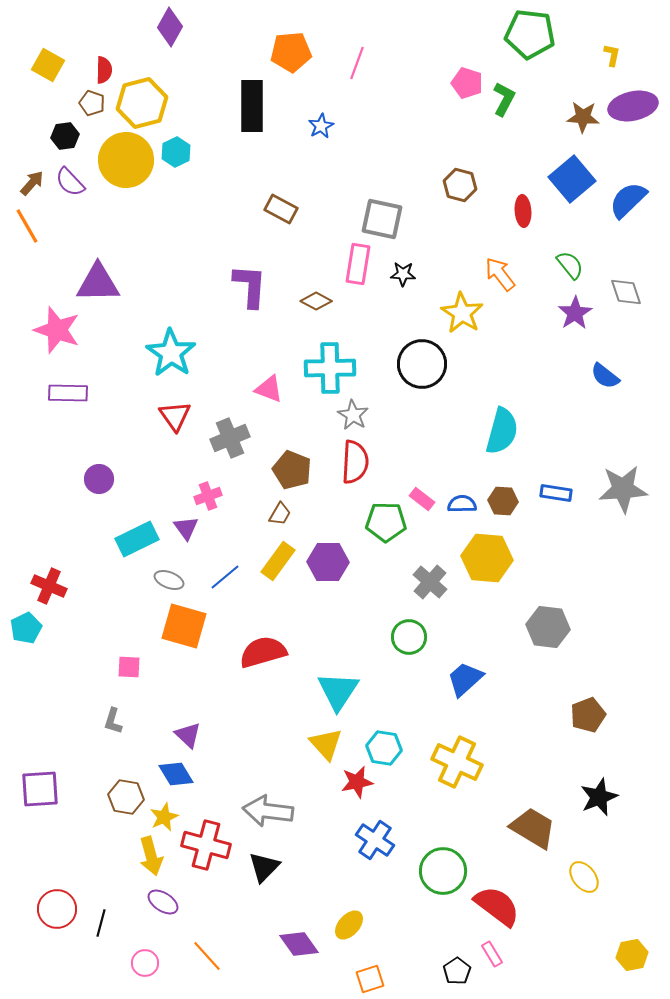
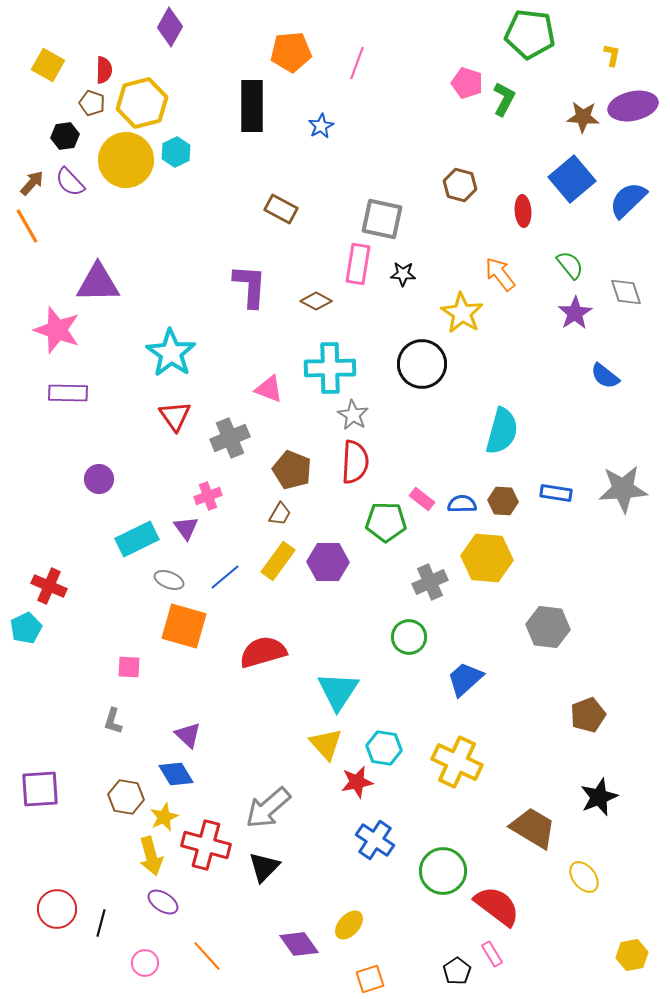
gray cross at (430, 582): rotated 24 degrees clockwise
gray arrow at (268, 811): moved 3 px up; rotated 48 degrees counterclockwise
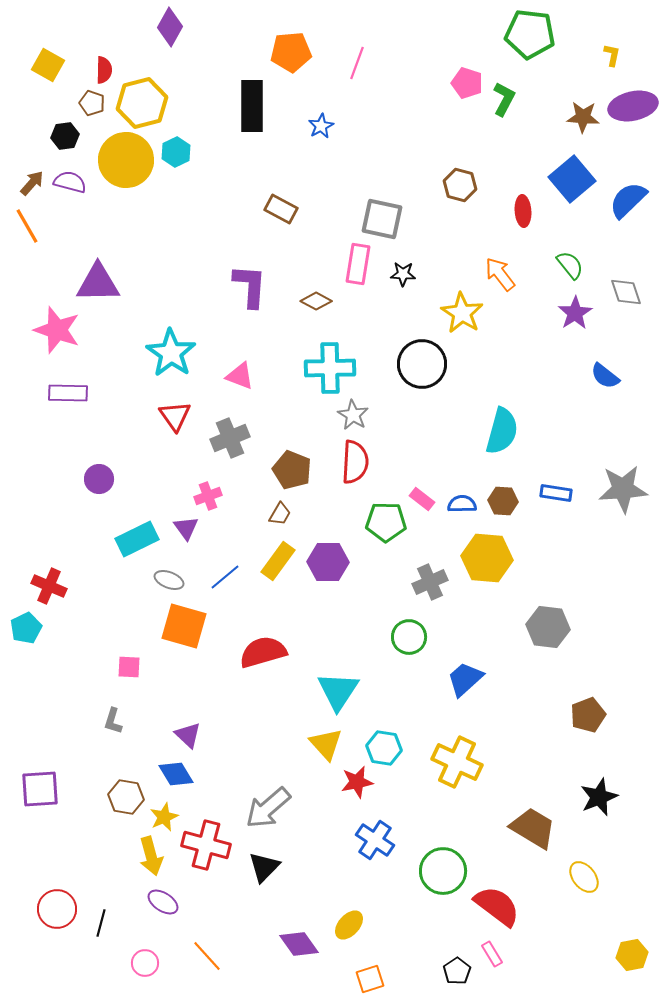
purple semicircle at (70, 182): rotated 148 degrees clockwise
pink triangle at (269, 389): moved 29 px left, 13 px up
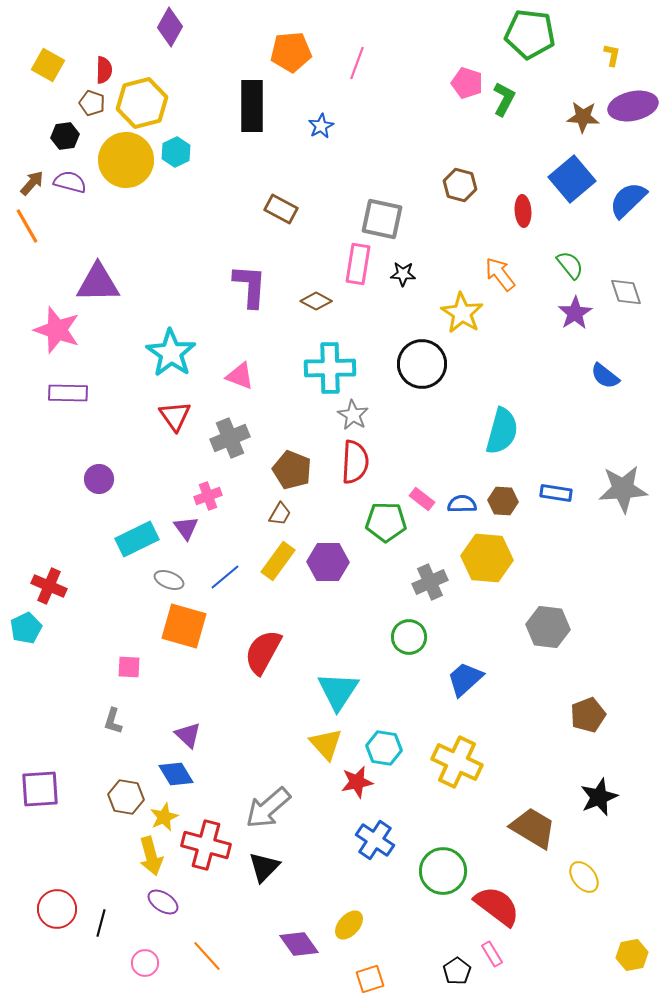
red semicircle at (263, 652): rotated 45 degrees counterclockwise
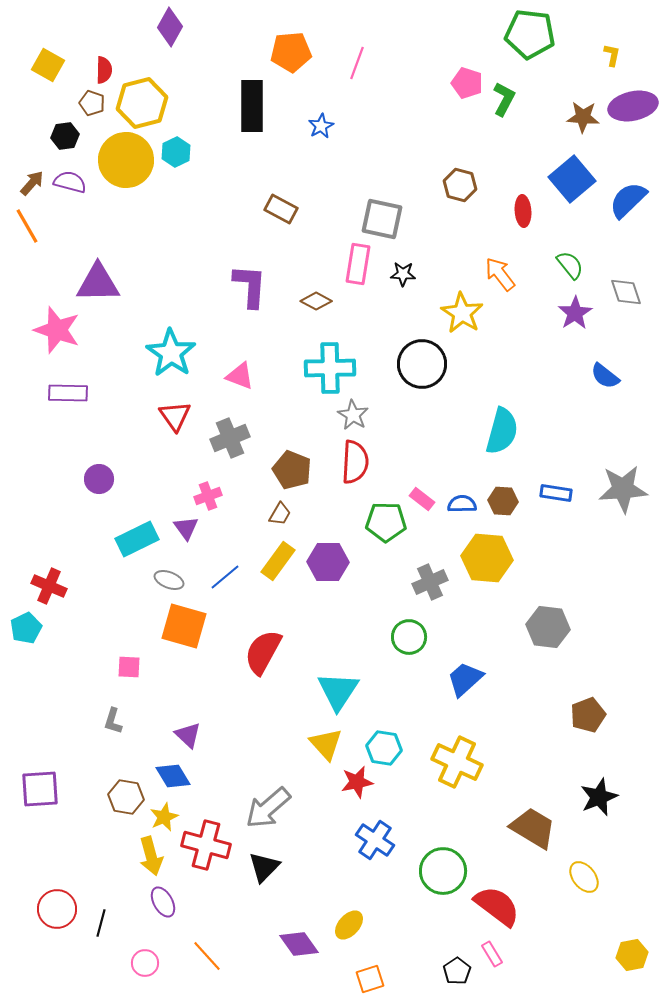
blue diamond at (176, 774): moved 3 px left, 2 px down
purple ellipse at (163, 902): rotated 28 degrees clockwise
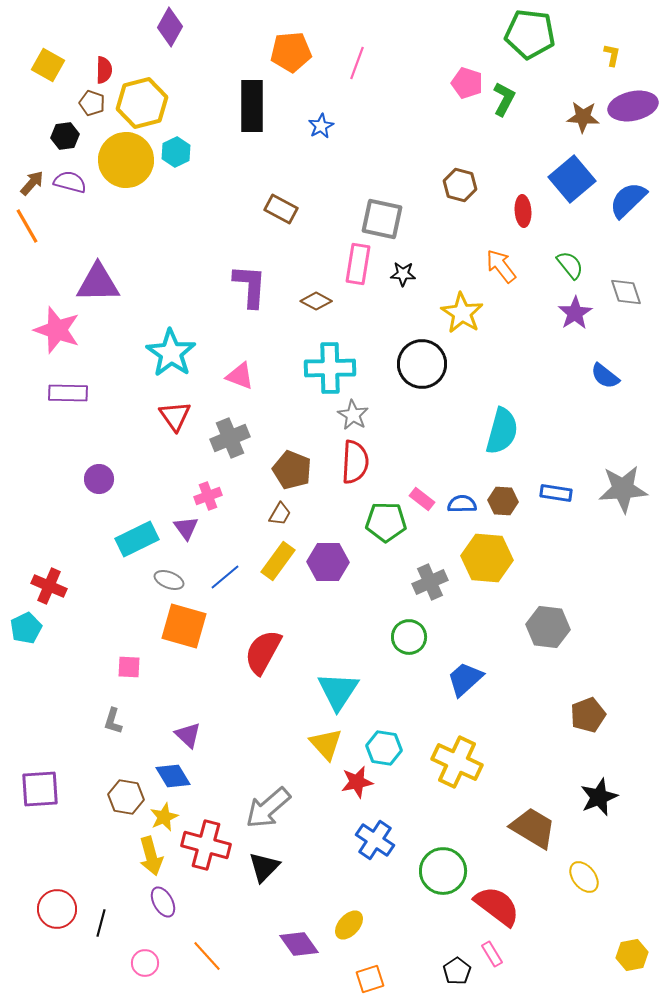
orange arrow at (500, 274): moved 1 px right, 8 px up
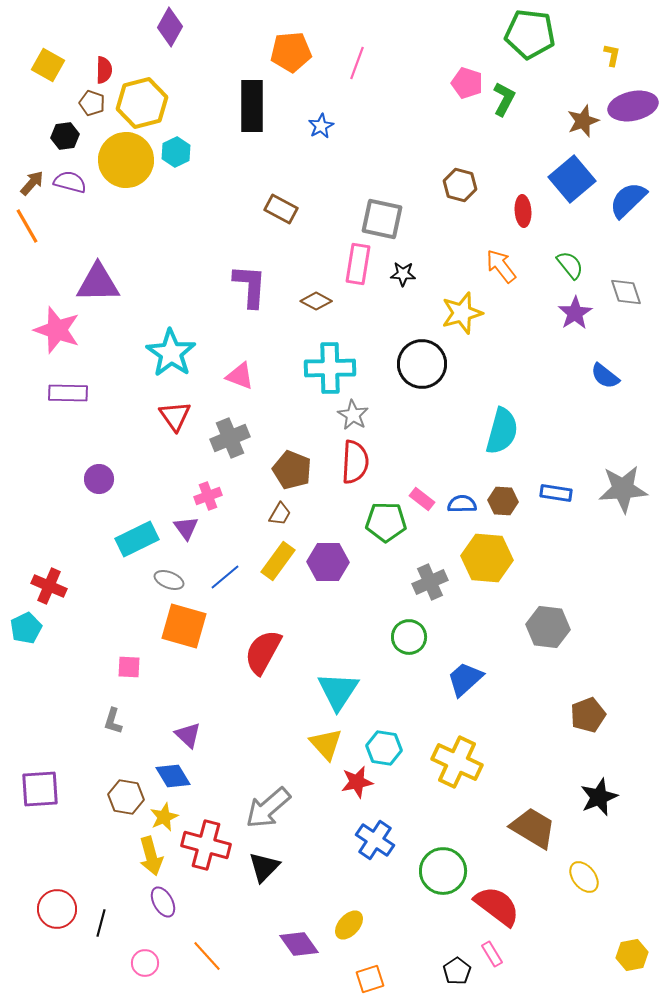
brown star at (583, 117): moved 4 px down; rotated 24 degrees counterclockwise
yellow star at (462, 313): rotated 24 degrees clockwise
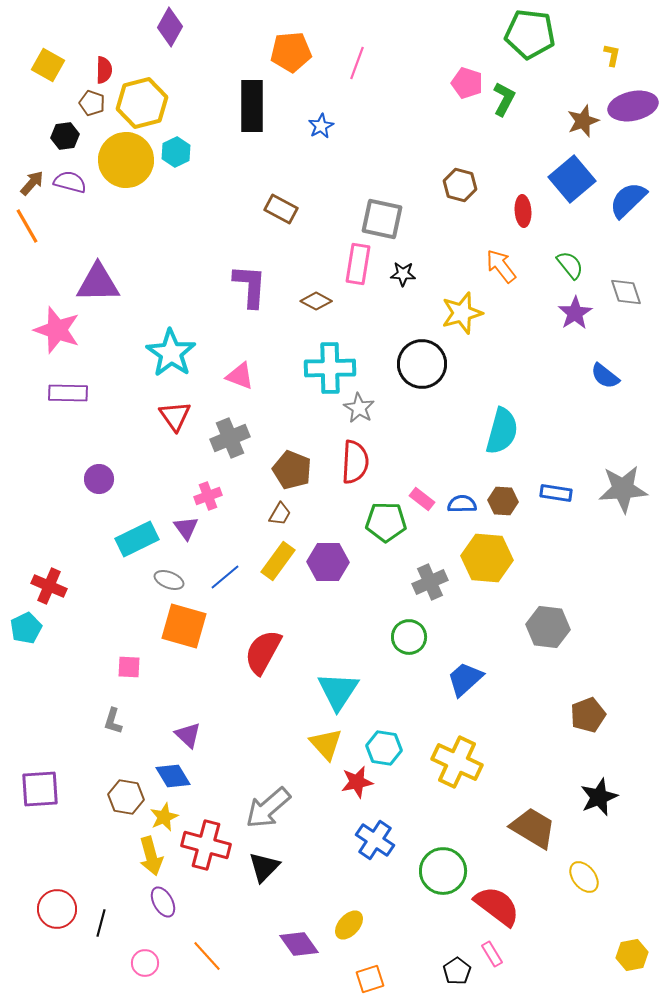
gray star at (353, 415): moved 6 px right, 7 px up
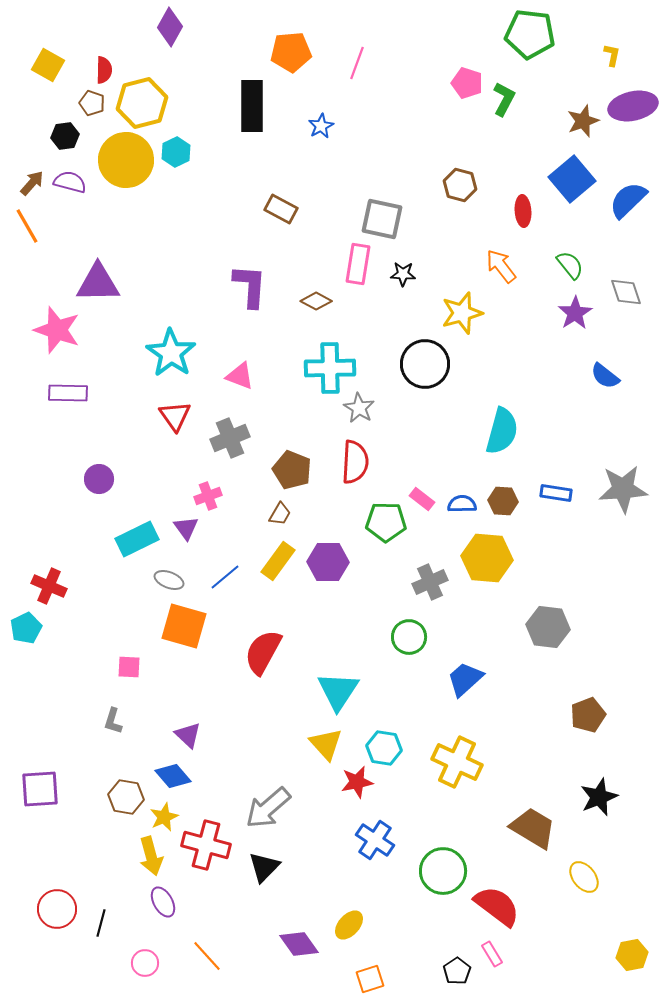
black circle at (422, 364): moved 3 px right
blue diamond at (173, 776): rotated 9 degrees counterclockwise
